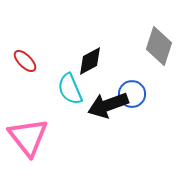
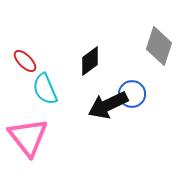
black diamond: rotated 8 degrees counterclockwise
cyan semicircle: moved 25 px left
black arrow: rotated 6 degrees counterclockwise
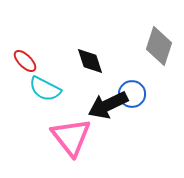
black diamond: rotated 72 degrees counterclockwise
cyan semicircle: rotated 40 degrees counterclockwise
pink triangle: moved 43 px right
